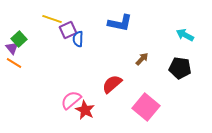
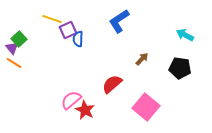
blue L-shape: moved 1 px left, 2 px up; rotated 135 degrees clockwise
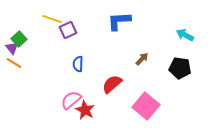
blue L-shape: rotated 30 degrees clockwise
blue semicircle: moved 25 px down
pink square: moved 1 px up
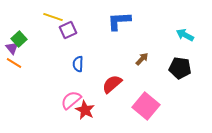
yellow line: moved 1 px right, 2 px up
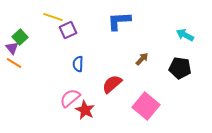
green square: moved 1 px right, 2 px up
pink semicircle: moved 1 px left, 2 px up
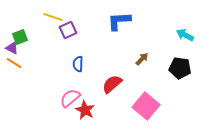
green square: rotated 21 degrees clockwise
purple triangle: rotated 24 degrees counterclockwise
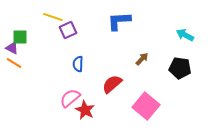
green square: rotated 21 degrees clockwise
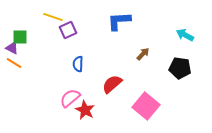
brown arrow: moved 1 px right, 5 px up
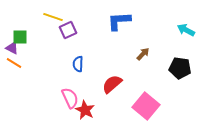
cyan arrow: moved 1 px right, 5 px up
pink semicircle: rotated 105 degrees clockwise
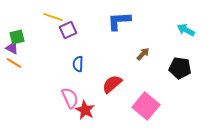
green square: moved 3 px left; rotated 14 degrees counterclockwise
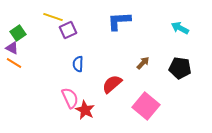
cyan arrow: moved 6 px left, 2 px up
green square: moved 1 px right, 4 px up; rotated 21 degrees counterclockwise
brown arrow: moved 9 px down
